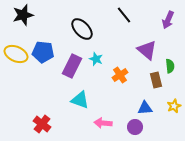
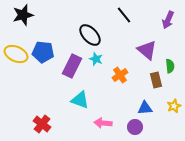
black ellipse: moved 8 px right, 6 px down
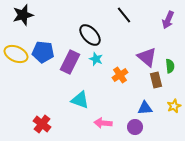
purple triangle: moved 7 px down
purple rectangle: moved 2 px left, 4 px up
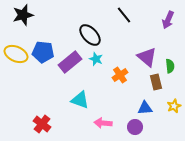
purple rectangle: rotated 25 degrees clockwise
brown rectangle: moved 2 px down
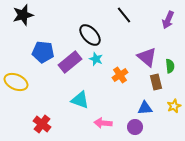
yellow ellipse: moved 28 px down
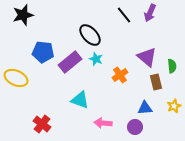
purple arrow: moved 18 px left, 7 px up
green semicircle: moved 2 px right
yellow ellipse: moved 4 px up
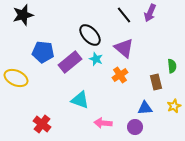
purple triangle: moved 23 px left, 9 px up
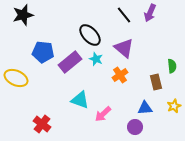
pink arrow: moved 9 px up; rotated 48 degrees counterclockwise
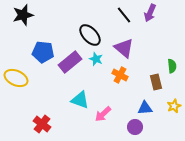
orange cross: rotated 28 degrees counterclockwise
